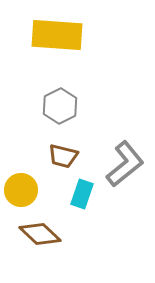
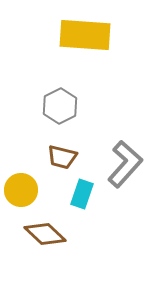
yellow rectangle: moved 28 px right
brown trapezoid: moved 1 px left, 1 px down
gray L-shape: rotated 9 degrees counterclockwise
brown diamond: moved 5 px right
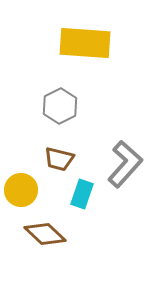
yellow rectangle: moved 8 px down
brown trapezoid: moved 3 px left, 2 px down
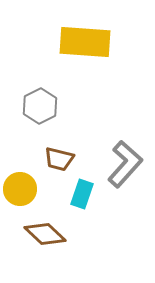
yellow rectangle: moved 1 px up
gray hexagon: moved 20 px left
yellow circle: moved 1 px left, 1 px up
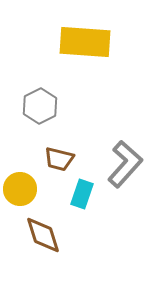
brown diamond: moved 2 px left, 1 px down; rotated 30 degrees clockwise
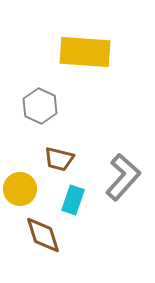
yellow rectangle: moved 10 px down
gray hexagon: rotated 8 degrees counterclockwise
gray L-shape: moved 2 px left, 13 px down
cyan rectangle: moved 9 px left, 6 px down
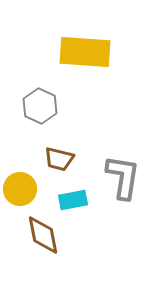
gray L-shape: rotated 33 degrees counterclockwise
cyan rectangle: rotated 60 degrees clockwise
brown diamond: rotated 6 degrees clockwise
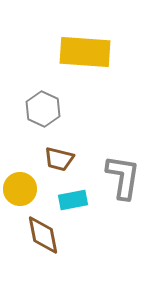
gray hexagon: moved 3 px right, 3 px down
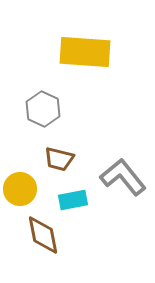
gray L-shape: rotated 48 degrees counterclockwise
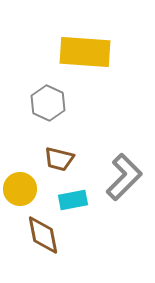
gray hexagon: moved 5 px right, 6 px up
gray L-shape: moved 1 px right; rotated 84 degrees clockwise
